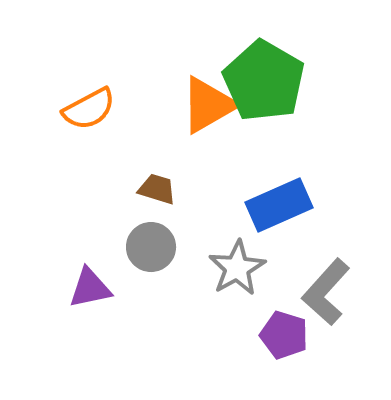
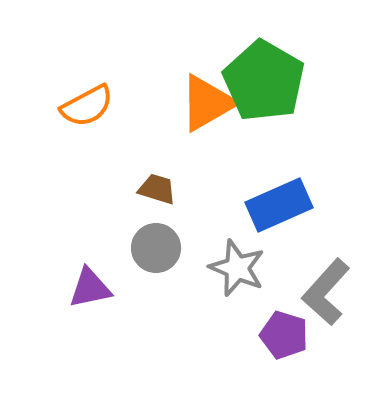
orange triangle: moved 1 px left, 2 px up
orange semicircle: moved 2 px left, 3 px up
gray circle: moved 5 px right, 1 px down
gray star: rotated 20 degrees counterclockwise
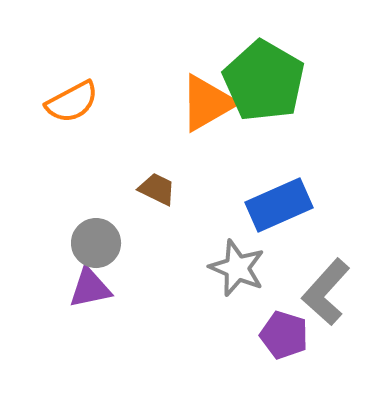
orange semicircle: moved 15 px left, 4 px up
brown trapezoid: rotated 9 degrees clockwise
gray circle: moved 60 px left, 5 px up
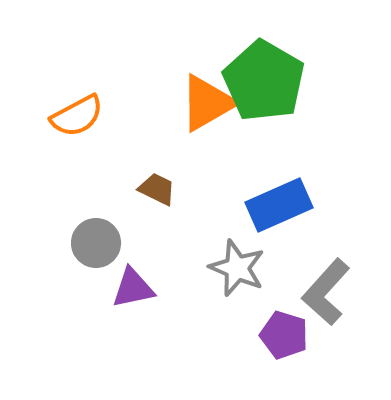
orange semicircle: moved 5 px right, 14 px down
purple triangle: moved 43 px right
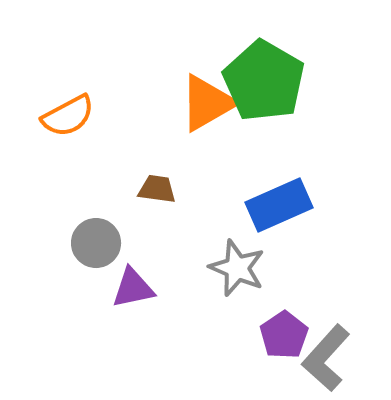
orange semicircle: moved 9 px left
brown trapezoid: rotated 18 degrees counterclockwise
gray L-shape: moved 66 px down
purple pentagon: rotated 21 degrees clockwise
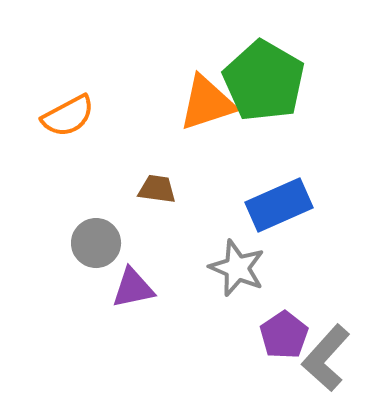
orange triangle: rotated 12 degrees clockwise
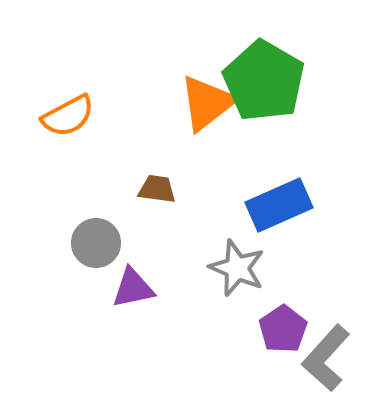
orange triangle: rotated 20 degrees counterclockwise
purple pentagon: moved 1 px left, 6 px up
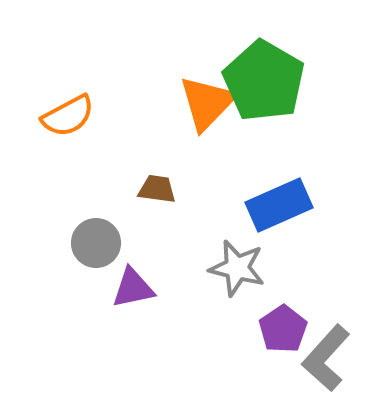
orange triangle: rotated 8 degrees counterclockwise
gray star: rotated 8 degrees counterclockwise
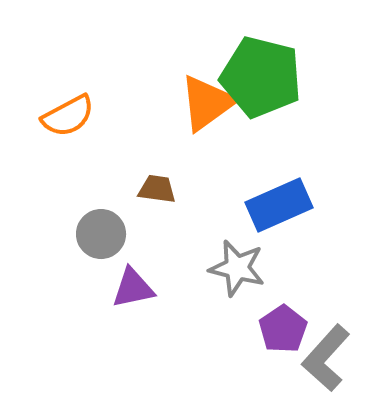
green pentagon: moved 3 px left, 4 px up; rotated 16 degrees counterclockwise
orange triangle: rotated 10 degrees clockwise
gray circle: moved 5 px right, 9 px up
